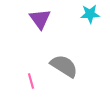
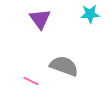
gray semicircle: rotated 12 degrees counterclockwise
pink line: rotated 49 degrees counterclockwise
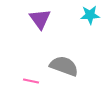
cyan star: moved 1 px down
pink line: rotated 14 degrees counterclockwise
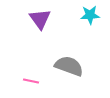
gray semicircle: moved 5 px right
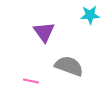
purple triangle: moved 4 px right, 13 px down
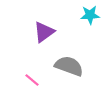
purple triangle: rotated 30 degrees clockwise
pink line: moved 1 px right, 1 px up; rotated 28 degrees clockwise
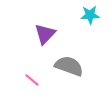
purple triangle: moved 1 px right, 2 px down; rotated 10 degrees counterclockwise
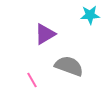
purple triangle: rotated 15 degrees clockwise
pink line: rotated 21 degrees clockwise
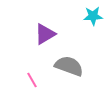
cyan star: moved 3 px right, 1 px down
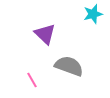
cyan star: moved 2 px up; rotated 12 degrees counterclockwise
purple triangle: rotated 45 degrees counterclockwise
